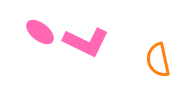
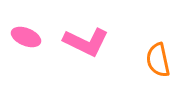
pink ellipse: moved 14 px left, 5 px down; rotated 16 degrees counterclockwise
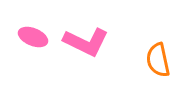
pink ellipse: moved 7 px right
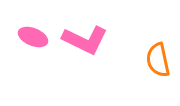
pink L-shape: moved 1 px left, 2 px up
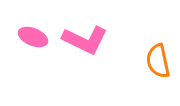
orange semicircle: moved 1 px down
